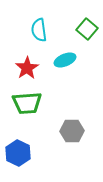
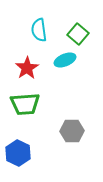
green square: moved 9 px left, 5 px down
green trapezoid: moved 2 px left, 1 px down
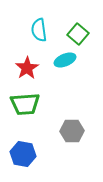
blue hexagon: moved 5 px right, 1 px down; rotated 15 degrees counterclockwise
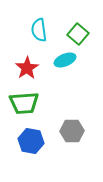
green trapezoid: moved 1 px left, 1 px up
blue hexagon: moved 8 px right, 13 px up
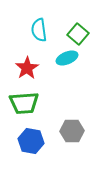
cyan ellipse: moved 2 px right, 2 px up
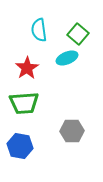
blue hexagon: moved 11 px left, 5 px down
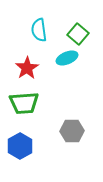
blue hexagon: rotated 20 degrees clockwise
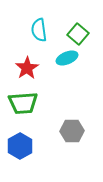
green trapezoid: moved 1 px left
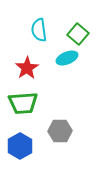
gray hexagon: moved 12 px left
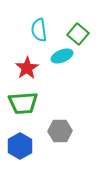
cyan ellipse: moved 5 px left, 2 px up
